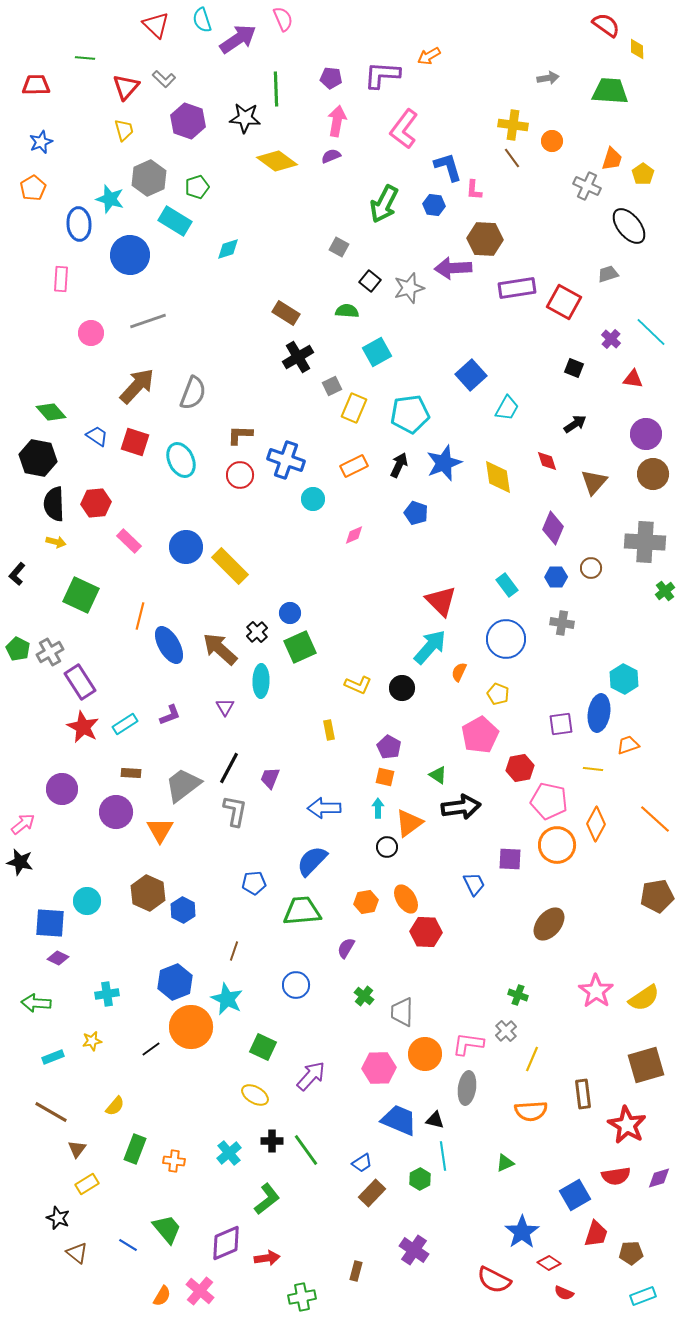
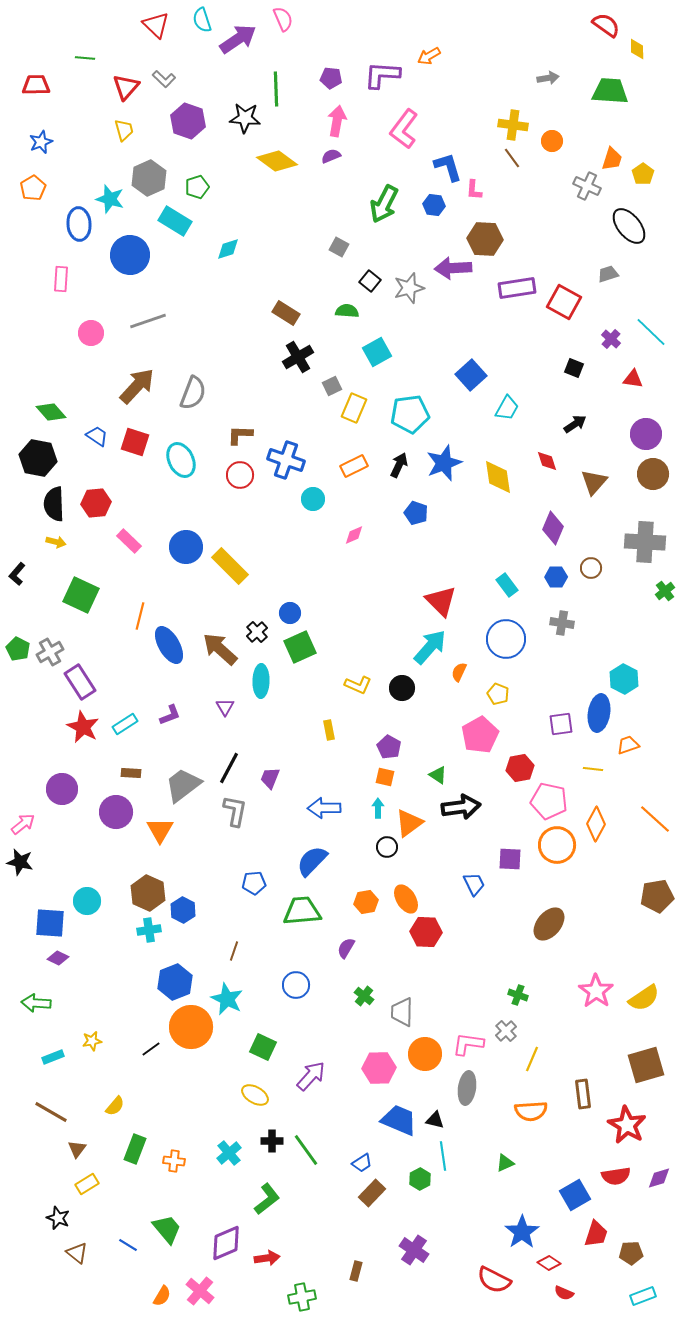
cyan cross at (107, 994): moved 42 px right, 64 px up
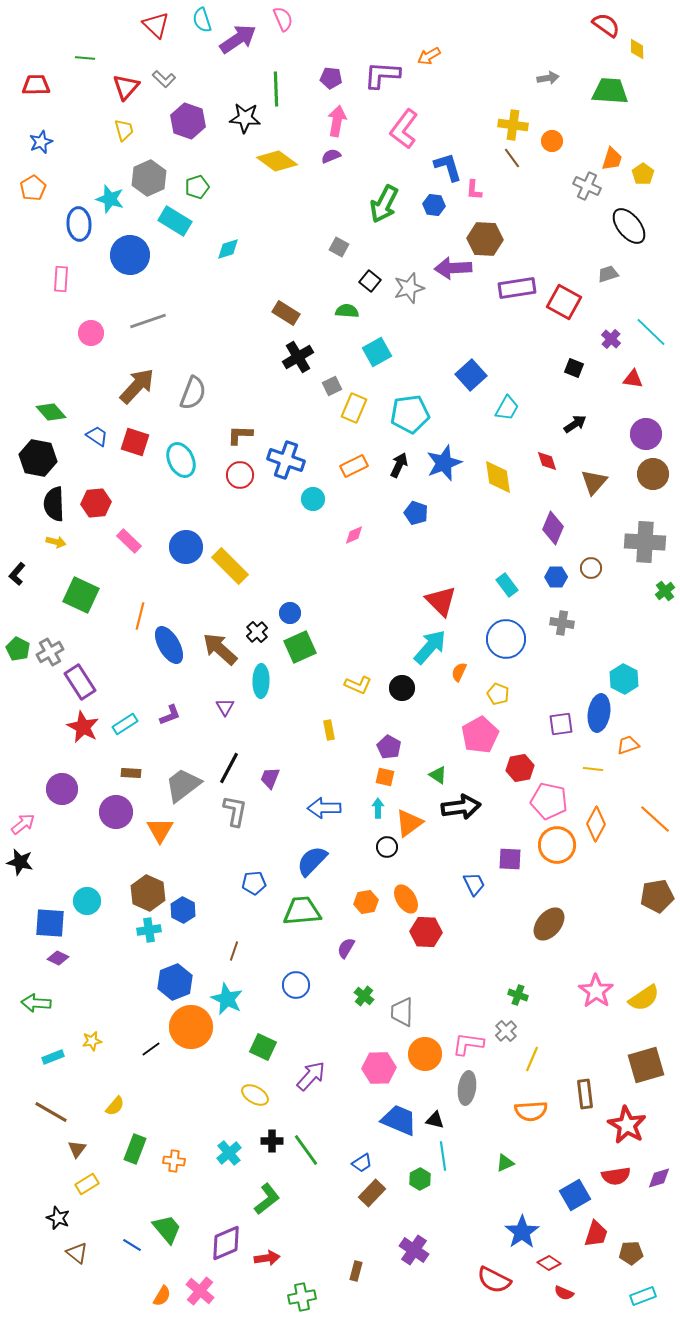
brown rectangle at (583, 1094): moved 2 px right
blue line at (128, 1245): moved 4 px right
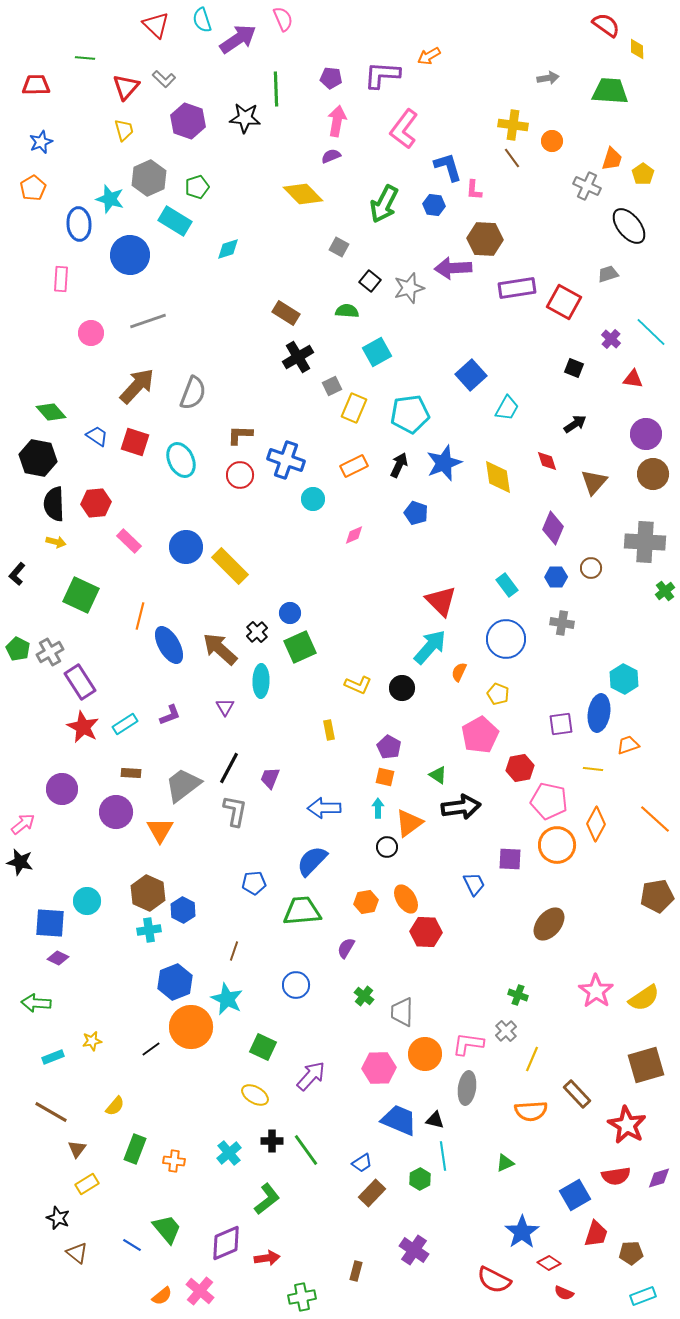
yellow diamond at (277, 161): moved 26 px right, 33 px down; rotated 9 degrees clockwise
brown rectangle at (585, 1094): moved 8 px left; rotated 36 degrees counterclockwise
orange semicircle at (162, 1296): rotated 20 degrees clockwise
